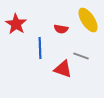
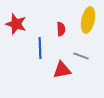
yellow ellipse: rotated 45 degrees clockwise
red star: rotated 15 degrees counterclockwise
red semicircle: rotated 104 degrees counterclockwise
red triangle: moved 1 px left, 1 px down; rotated 30 degrees counterclockwise
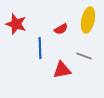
red semicircle: rotated 64 degrees clockwise
gray line: moved 3 px right
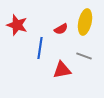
yellow ellipse: moved 3 px left, 2 px down
red star: moved 1 px right, 1 px down
blue line: rotated 10 degrees clockwise
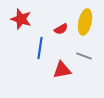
red star: moved 4 px right, 6 px up
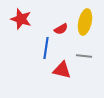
blue line: moved 6 px right
gray line: rotated 14 degrees counterclockwise
red triangle: rotated 24 degrees clockwise
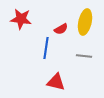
red star: rotated 10 degrees counterclockwise
red triangle: moved 6 px left, 12 px down
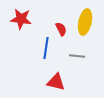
red semicircle: rotated 88 degrees counterclockwise
gray line: moved 7 px left
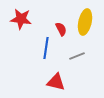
gray line: rotated 28 degrees counterclockwise
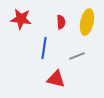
yellow ellipse: moved 2 px right
red semicircle: moved 7 px up; rotated 24 degrees clockwise
blue line: moved 2 px left
red triangle: moved 3 px up
